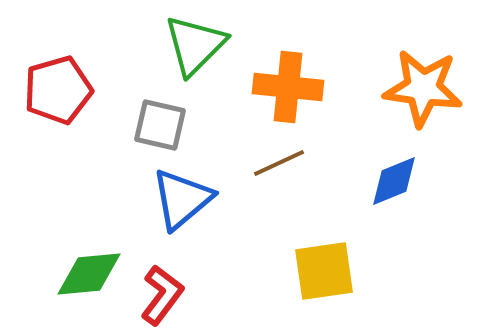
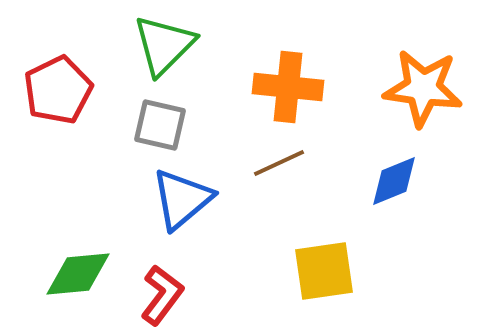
green triangle: moved 31 px left
red pentagon: rotated 10 degrees counterclockwise
green diamond: moved 11 px left
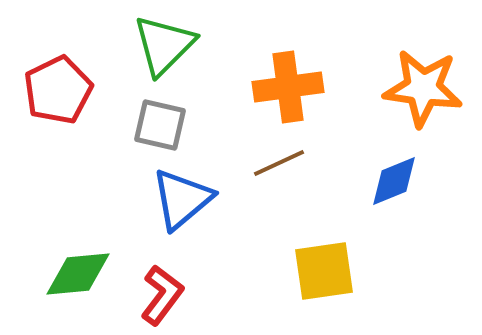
orange cross: rotated 14 degrees counterclockwise
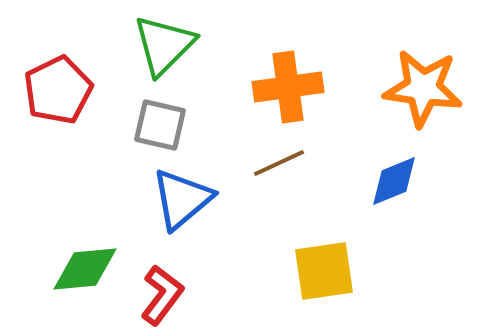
green diamond: moved 7 px right, 5 px up
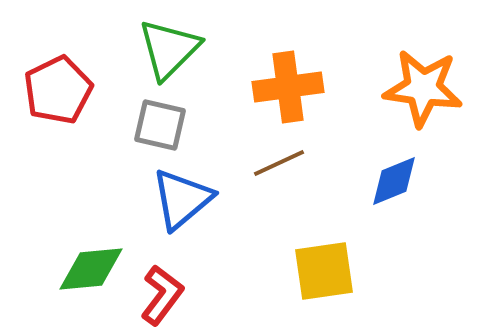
green triangle: moved 5 px right, 4 px down
green diamond: moved 6 px right
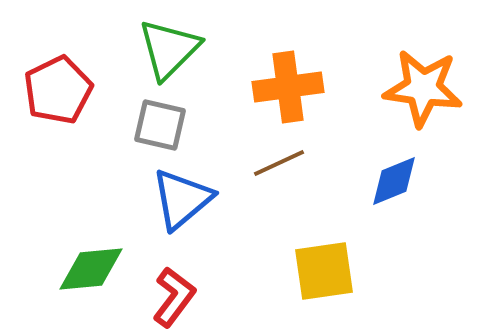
red L-shape: moved 12 px right, 2 px down
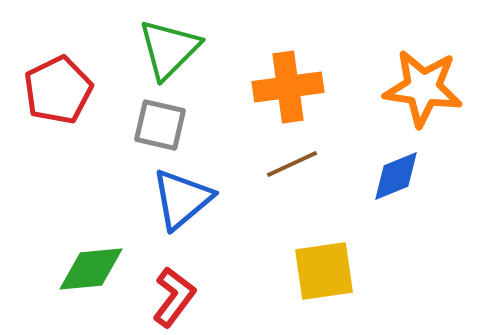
brown line: moved 13 px right, 1 px down
blue diamond: moved 2 px right, 5 px up
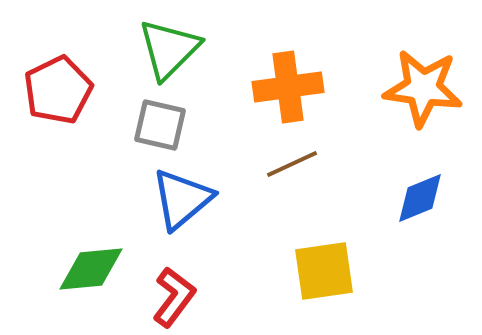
blue diamond: moved 24 px right, 22 px down
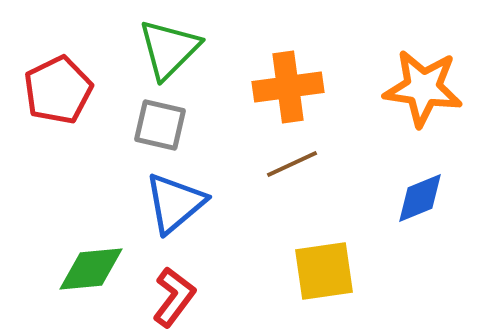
blue triangle: moved 7 px left, 4 px down
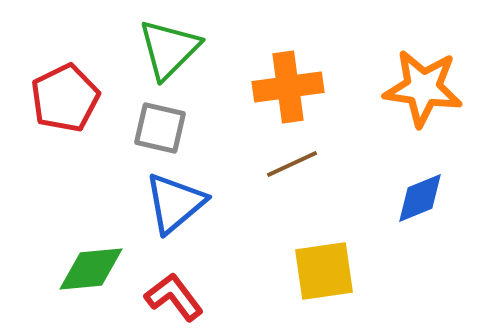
red pentagon: moved 7 px right, 8 px down
gray square: moved 3 px down
red L-shape: rotated 74 degrees counterclockwise
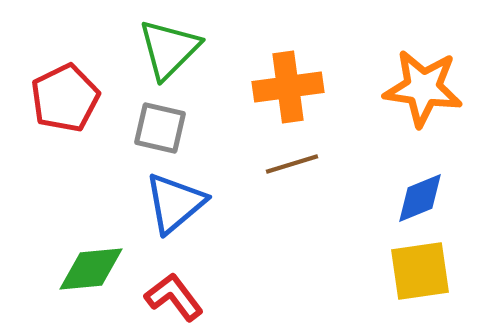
brown line: rotated 8 degrees clockwise
yellow square: moved 96 px right
